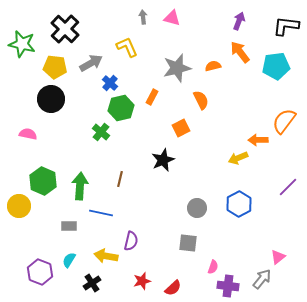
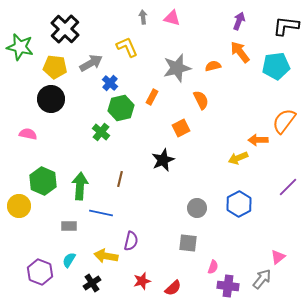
green star at (22, 44): moved 2 px left, 3 px down
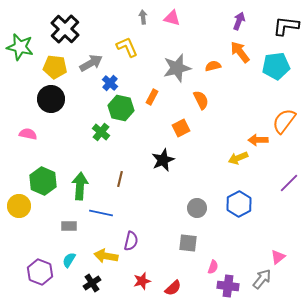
green hexagon at (121, 108): rotated 25 degrees clockwise
purple line at (288, 187): moved 1 px right, 4 px up
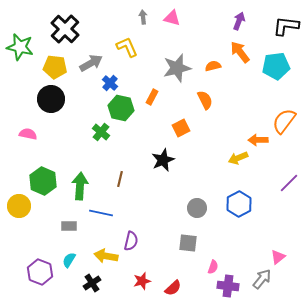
orange semicircle at (201, 100): moved 4 px right
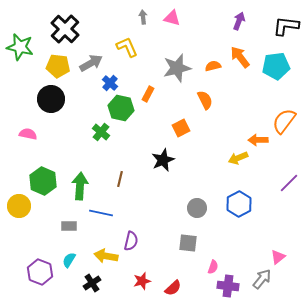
orange arrow at (240, 52): moved 5 px down
yellow pentagon at (55, 67): moved 3 px right, 1 px up
orange rectangle at (152, 97): moved 4 px left, 3 px up
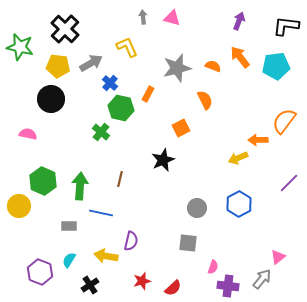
orange semicircle at (213, 66): rotated 35 degrees clockwise
black cross at (92, 283): moved 2 px left, 2 px down
